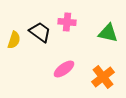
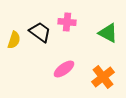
green triangle: rotated 15 degrees clockwise
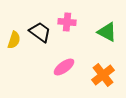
green triangle: moved 1 px left, 1 px up
pink ellipse: moved 2 px up
orange cross: moved 2 px up
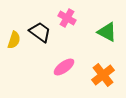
pink cross: moved 4 px up; rotated 24 degrees clockwise
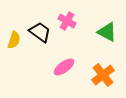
pink cross: moved 3 px down
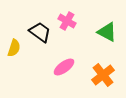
yellow semicircle: moved 8 px down
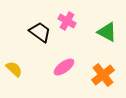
yellow semicircle: moved 21 px down; rotated 66 degrees counterclockwise
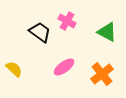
orange cross: moved 1 px left, 1 px up
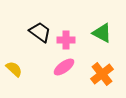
pink cross: moved 1 px left, 19 px down; rotated 30 degrees counterclockwise
green triangle: moved 5 px left, 1 px down
